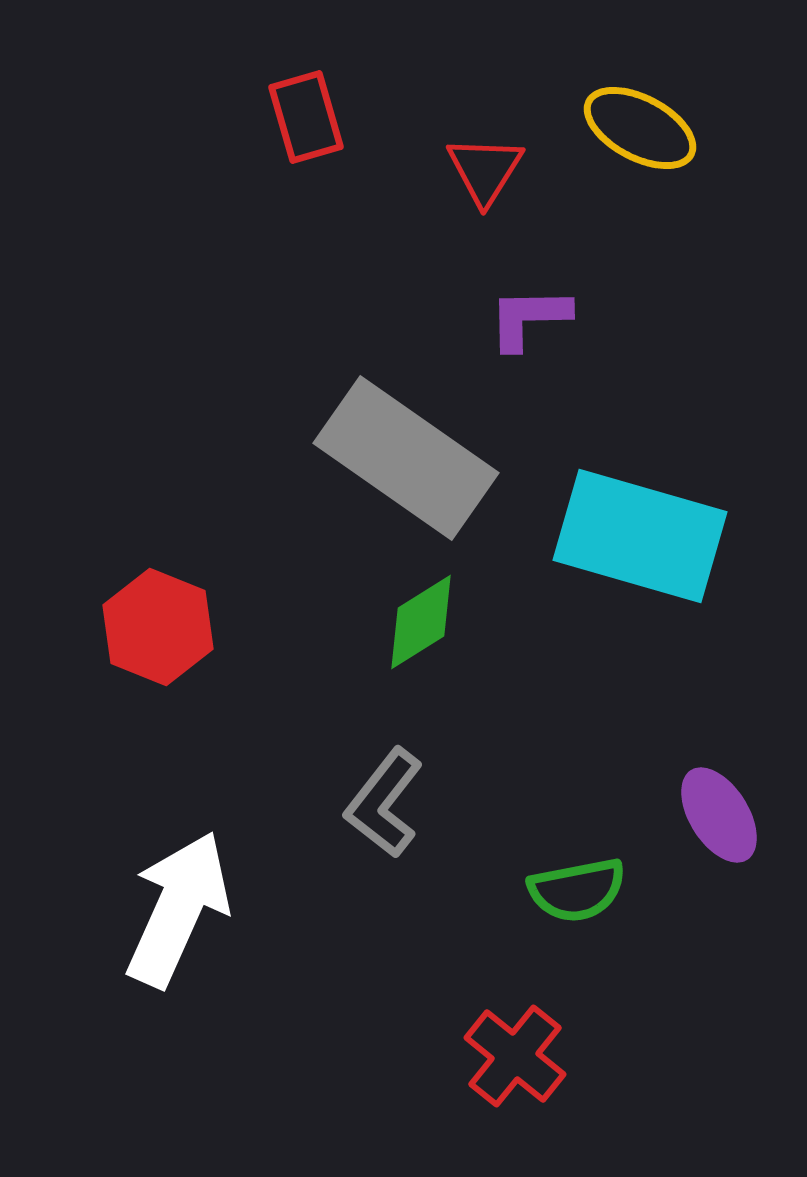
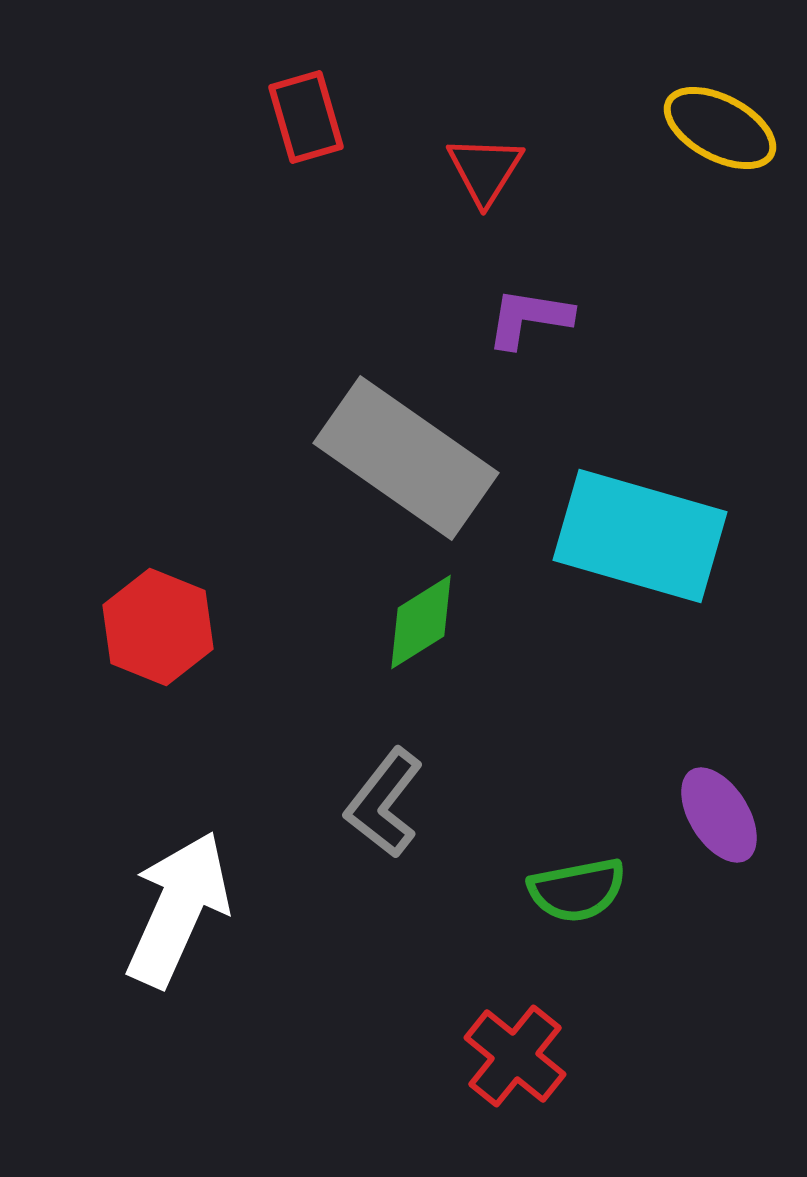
yellow ellipse: moved 80 px right
purple L-shape: rotated 10 degrees clockwise
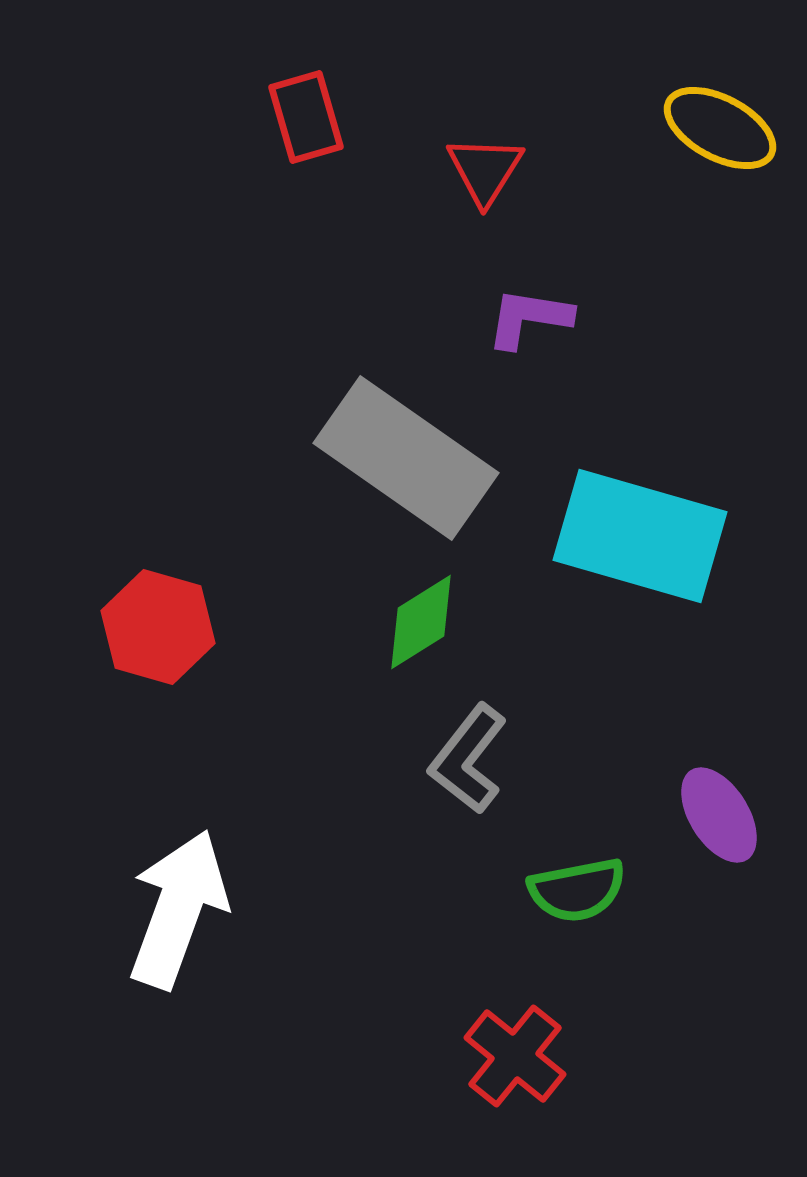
red hexagon: rotated 6 degrees counterclockwise
gray L-shape: moved 84 px right, 44 px up
white arrow: rotated 4 degrees counterclockwise
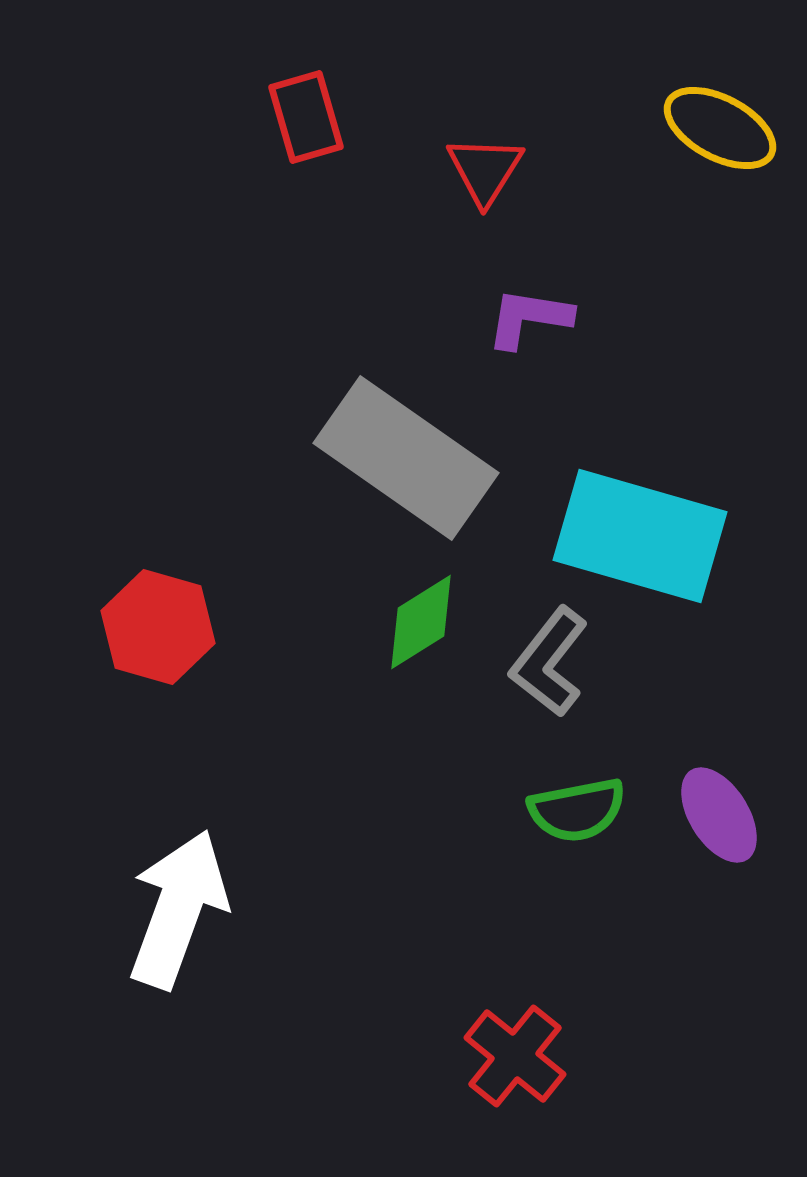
gray L-shape: moved 81 px right, 97 px up
green semicircle: moved 80 px up
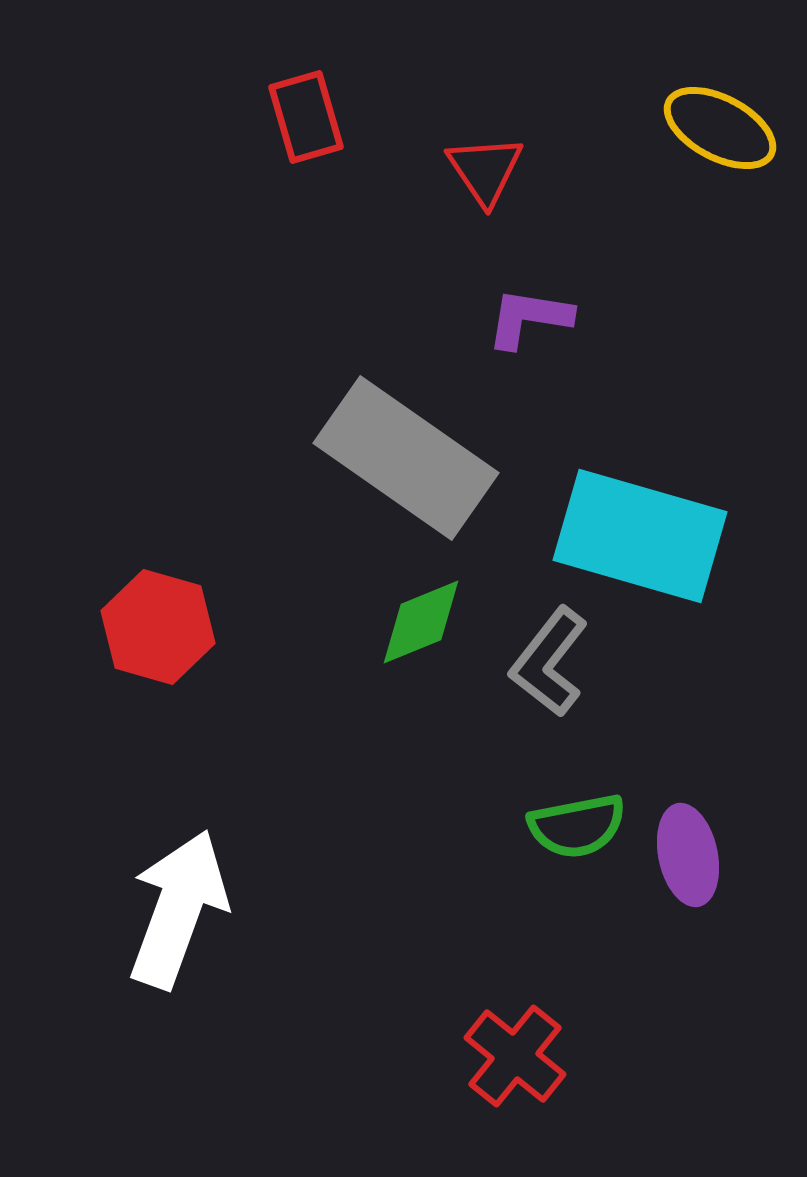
red triangle: rotated 6 degrees counterclockwise
green diamond: rotated 10 degrees clockwise
green semicircle: moved 16 px down
purple ellipse: moved 31 px left, 40 px down; rotated 20 degrees clockwise
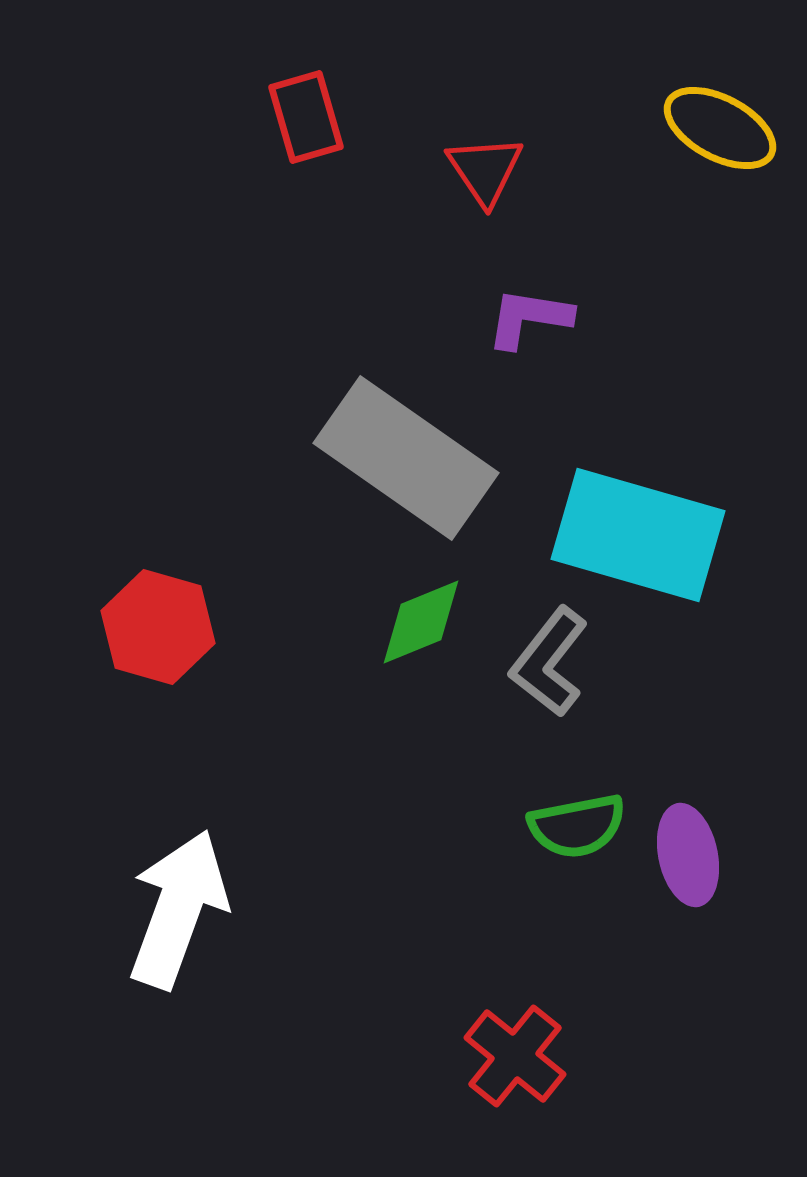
cyan rectangle: moved 2 px left, 1 px up
